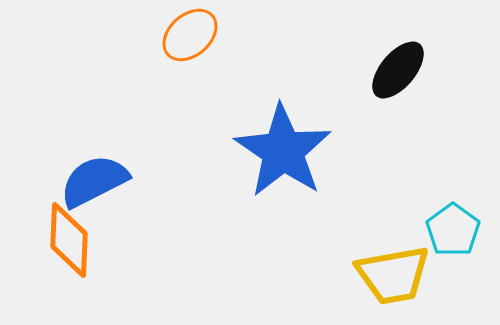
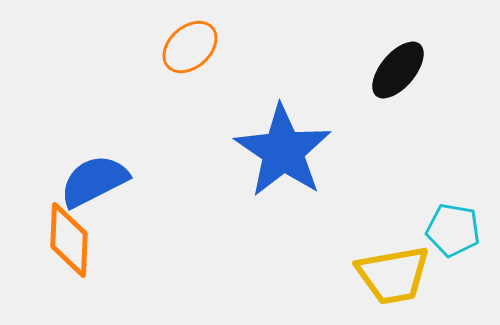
orange ellipse: moved 12 px down
cyan pentagon: rotated 26 degrees counterclockwise
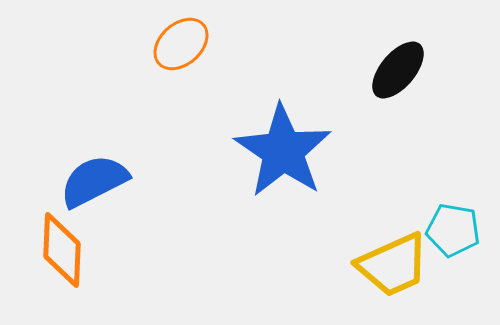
orange ellipse: moved 9 px left, 3 px up
orange diamond: moved 7 px left, 10 px down
yellow trapezoid: moved 10 px up; rotated 14 degrees counterclockwise
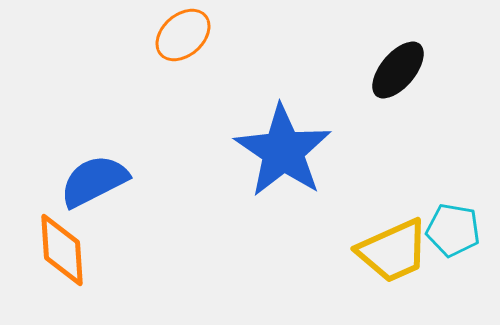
orange ellipse: moved 2 px right, 9 px up
orange diamond: rotated 6 degrees counterclockwise
yellow trapezoid: moved 14 px up
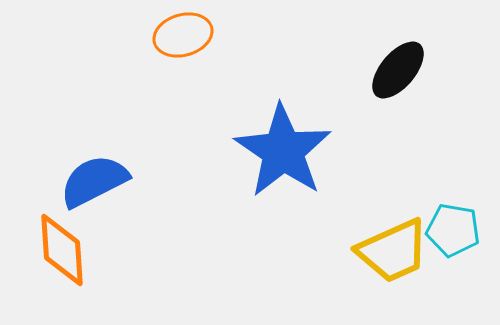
orange ellipse: rotated 26 degrees clockwise
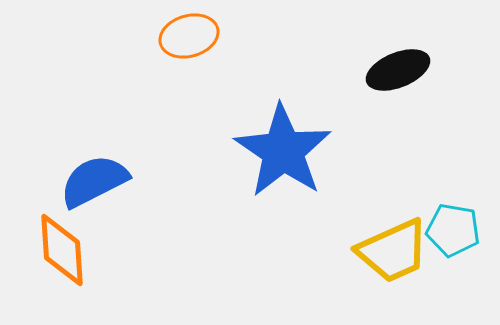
orange ellipse: moved 6 px right, 1 px down
black ellipse: rotated 28 degrees clockwise
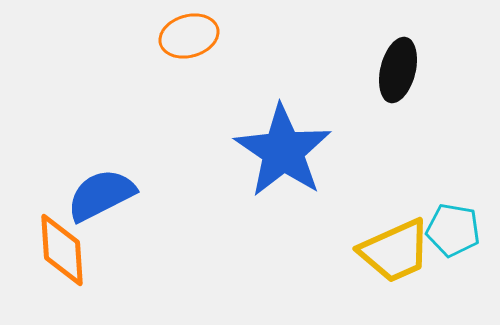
black ellipse: rotated 54 degrees counterclockwise
blue semicircle: moved 7 px right, 14 px down
yellow trapezoid: moved 2 px right
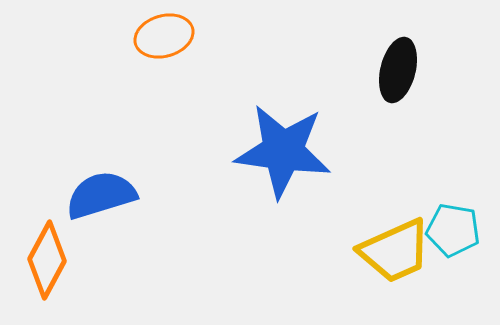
orange ellipse: moved 25 px left
blue star: rotated 26 degrees counterclockwise
blue semicircle: rotated 10 degrees clockwise
orange diamond: moved 15 px left, 10 px down; rotated 32 degrees clockwise
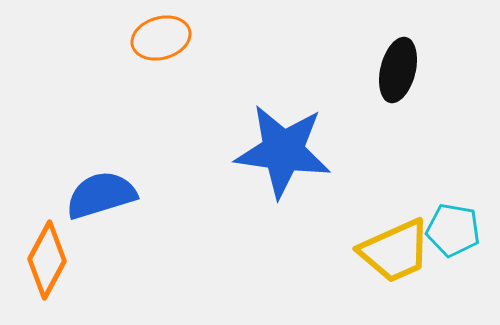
orange ellipse: moved 3 px left, 2 px down
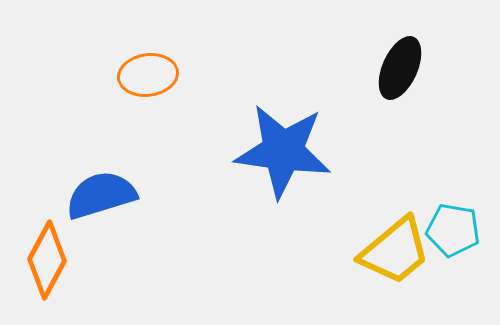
orange ellipse: moved 13 px left, 37 px down; rotated 8 degrees clockwise
black ellipse: moved 2 px right, 2 px up; rotated 10 degrees clockwise
yellow trapezoid: rotated 16 degrees counterclockwise
